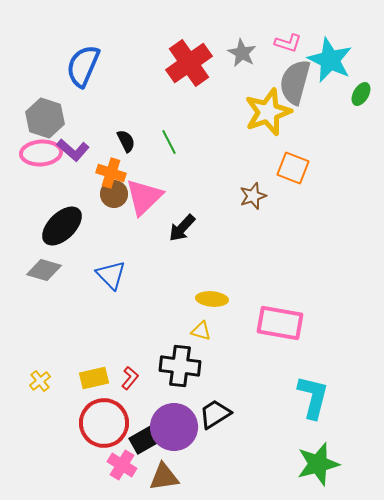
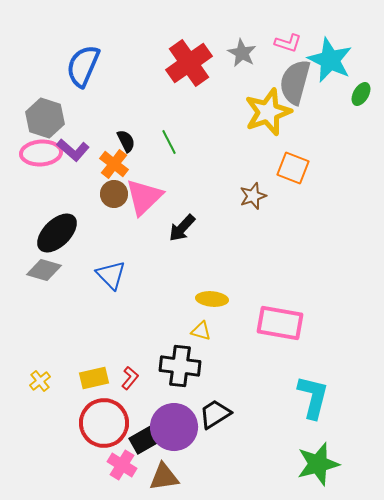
orange cross: moved 3 px right, 9 px up; rotated 20 degrees clockwise
black ellipse: moved 5 px left, 7 px down
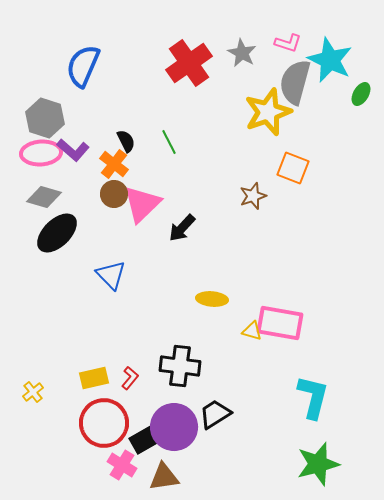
pink triangle: moved 2 px left, 7 px down
gray diamond: moved 73 px up
yellow triangle: moved 51 px right
yellow cross: moved 7 px left, 11 px down
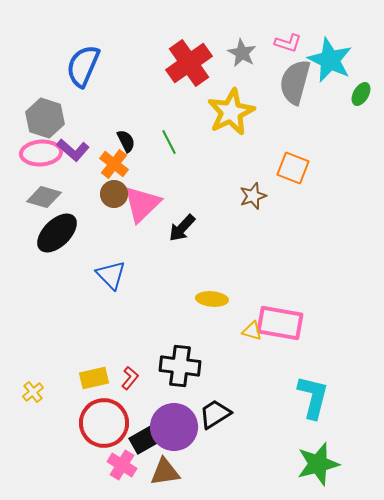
yellow star: moved 37 px left; rotated 6 degrees counterclockwise
brown triangle: moved 1 px right, 5 px up
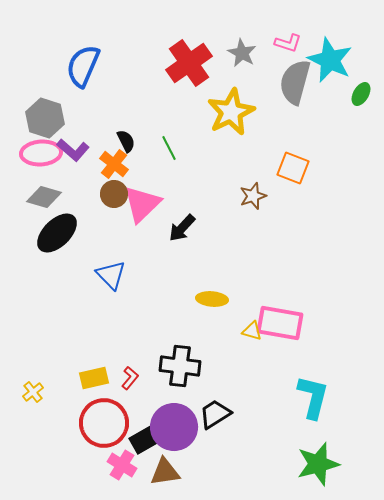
green line: moved 6 px down
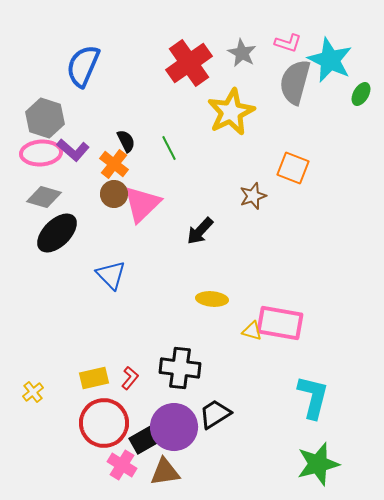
black arrow: moved 18 px right, 3 px down
black cross: moved 2 px down
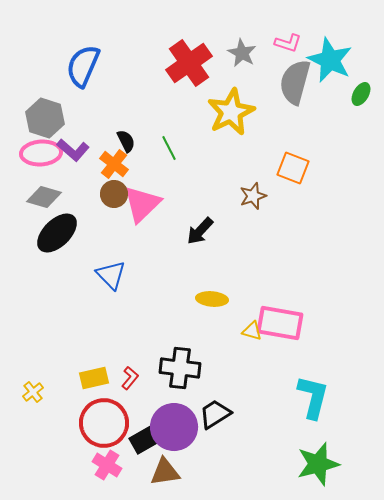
pink cross: moved 15 px left
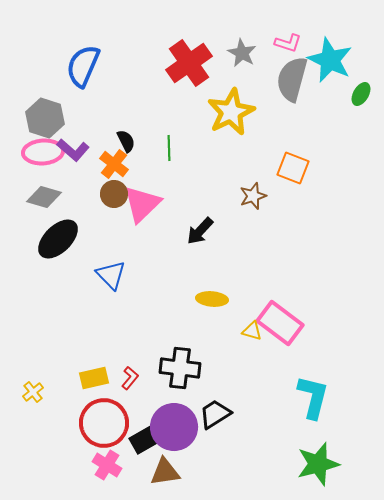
gray semicircle: moved 3 px left, 3 px up
green line: rotated 25 degrees clockwise
pink ellipse: moved 2 px right, 1 px up
black ellipse: moved 1 px right, 6 px down
pink rectangle: rotated 27 degrees clockwise
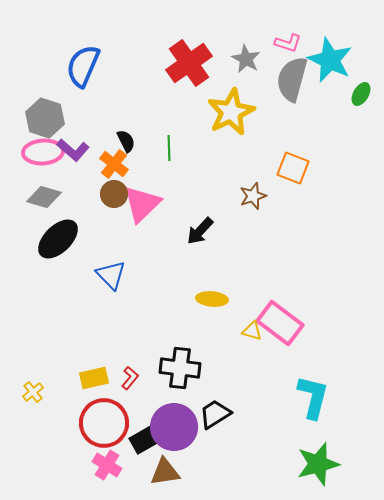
gray star: moved 4 px right, 6 px down
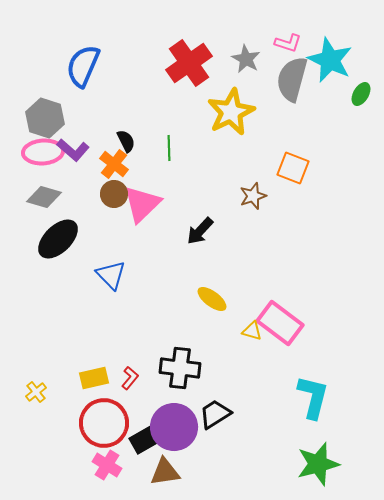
yellow ellipse: rotated 32 degrees clockwise
yellow cross: moved 3 px right
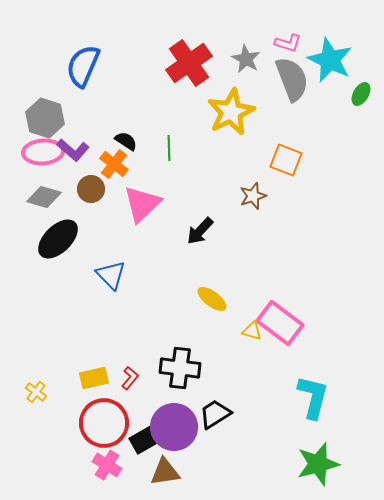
gray semicircle: rotated 144 degrees clockwise
black semicircle: rotated 30 degrees counterclockwise
orange square: moved 7 px left, 8 px up
brown circle: moved 23 px left, 5 px up
yellow cross: rotated 15 degrees counterclockwise
